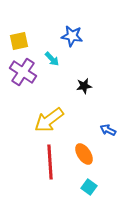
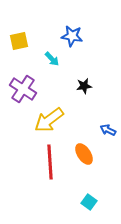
purple cross: moved 17 px down
cyan square: moved 15 px down
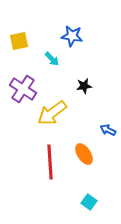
yellow arrow: moved 3 px right, 7 px up
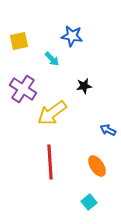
orange ellipse: moved 13 px right, 12 px down
cyan square: rotated 14 degrees clockwise
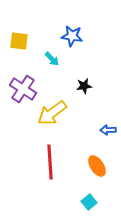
yellow square: rotated 18 degrees clockwise
blue arrow: rotated 28 degrees counterclockwise
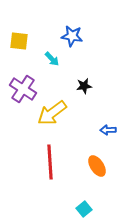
cyan square: moved 5 px left, 7 px down
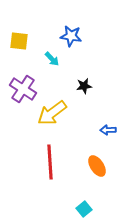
blue star: moved 1 px left
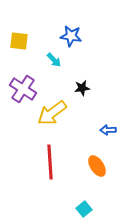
cyan arrow: moved 2 px right, 1 px down
black star: moved 2 px left, 2 px down
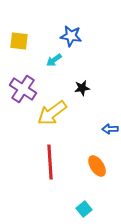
cyan arrow: rotated 98 degrees clockwise
blue arrow: moved 2 px right, 1 px up
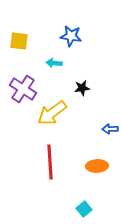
cyan arrow: moved 3 px down; rotated 42 degrees clockwise
orange ellipse: rotated 60 degrees counterclockwise
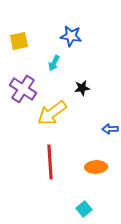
yellow square: rotated 18 degrees counterclockwise
cyan arrow: rotated 70 degrees counterclockwise
orange ellipse: moved 1 px left, 1 px down
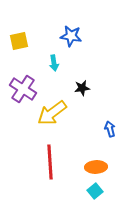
cyan arrow: rotated 35 degrees counterclockwise
blue arrow: rotated 77 degrees clockwise
cyan square: moved 11 px right, 18 px up
